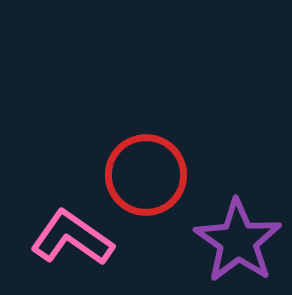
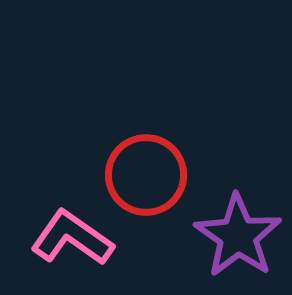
purple star: moved 5 px up
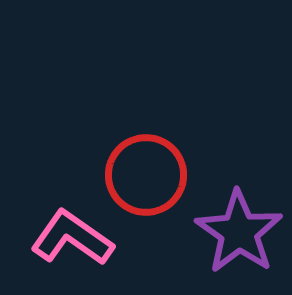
purple star: moved 1 px right, 4 px up
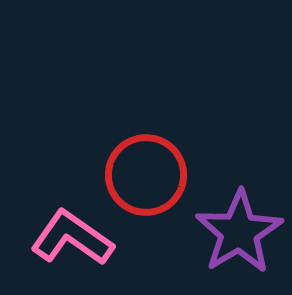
purple star: rotated 6 degrees clockwise
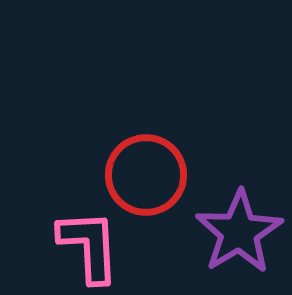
pink L-shape: moved 17 px right, 8 px down; rotated 52 degrees clockwise
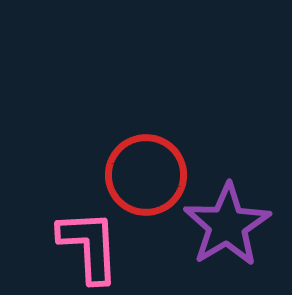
purple star: moved 12 px left, 7 px up
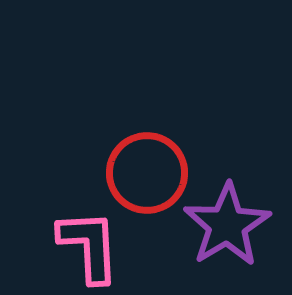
red circle: moved 1 px right, 2 px up
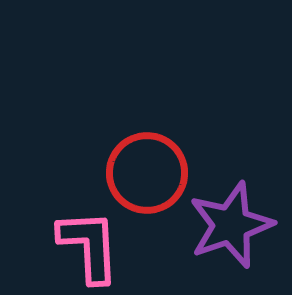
purple star: moved 4 px right; rotated 12 degrees clockwise
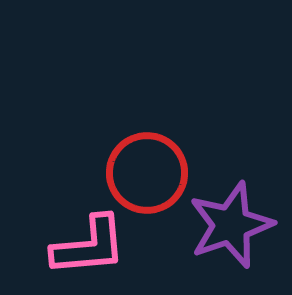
pink L-shape: rotated 88 degrees clockwise
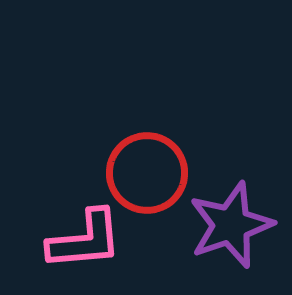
pink L-shape: moved 4 px left, 6 px up
